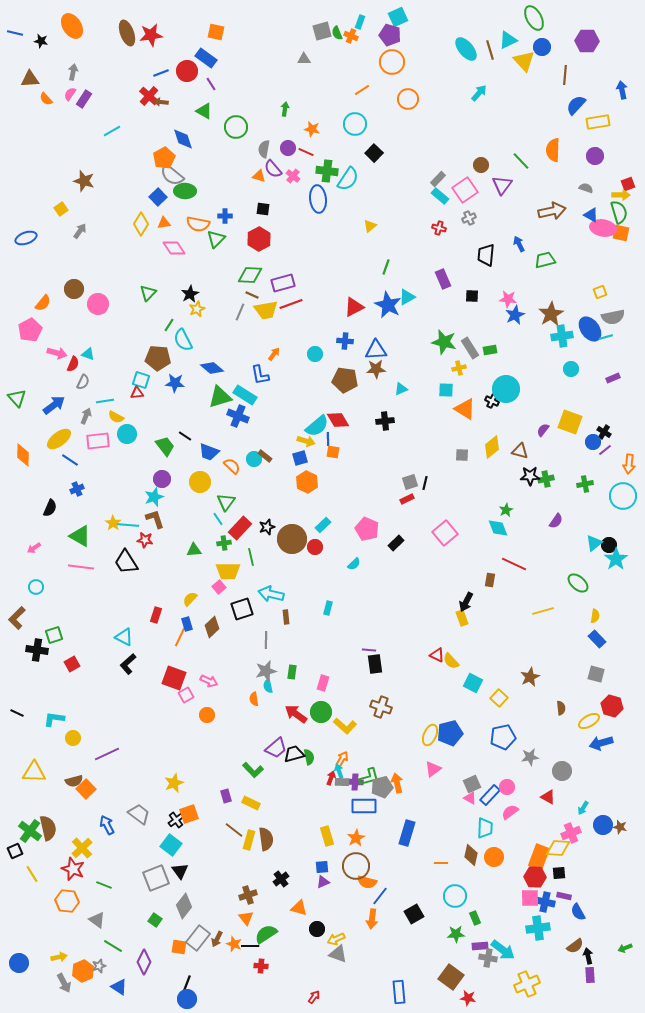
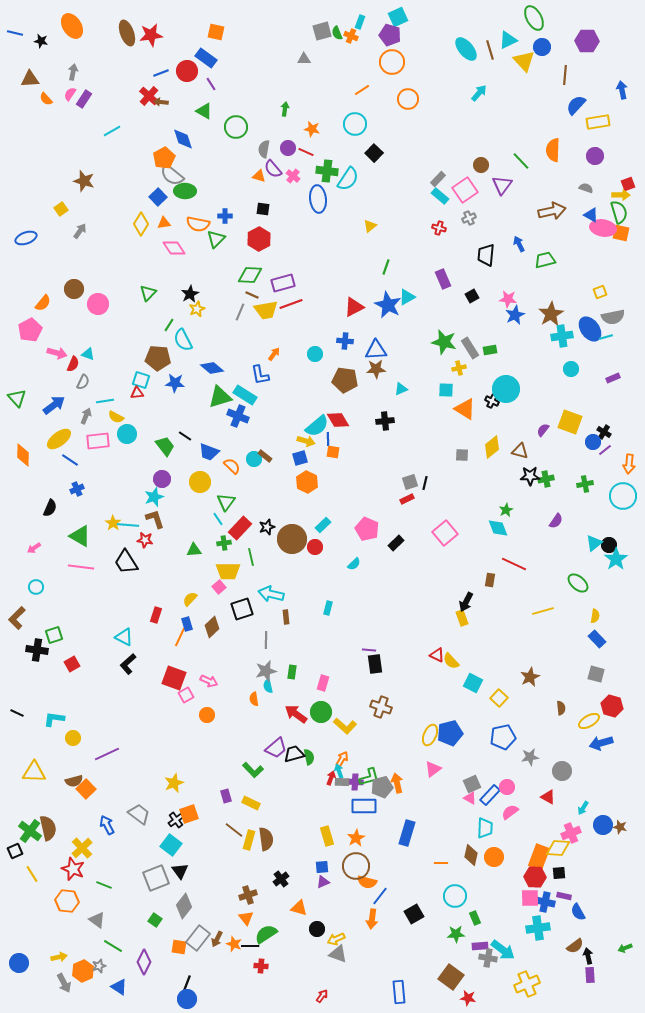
black square at (472, 296): rotated 32 degrees counterclockwise
red arrow at (314, 997): moved 8 px right, 1 px up
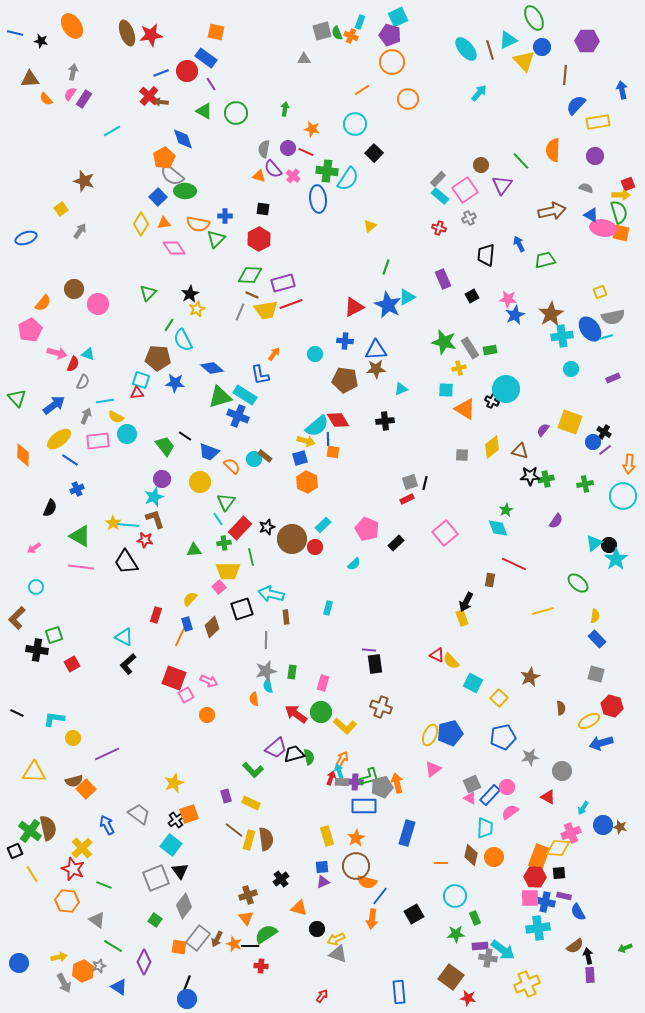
green circle at (236, 127): moved 14 px up
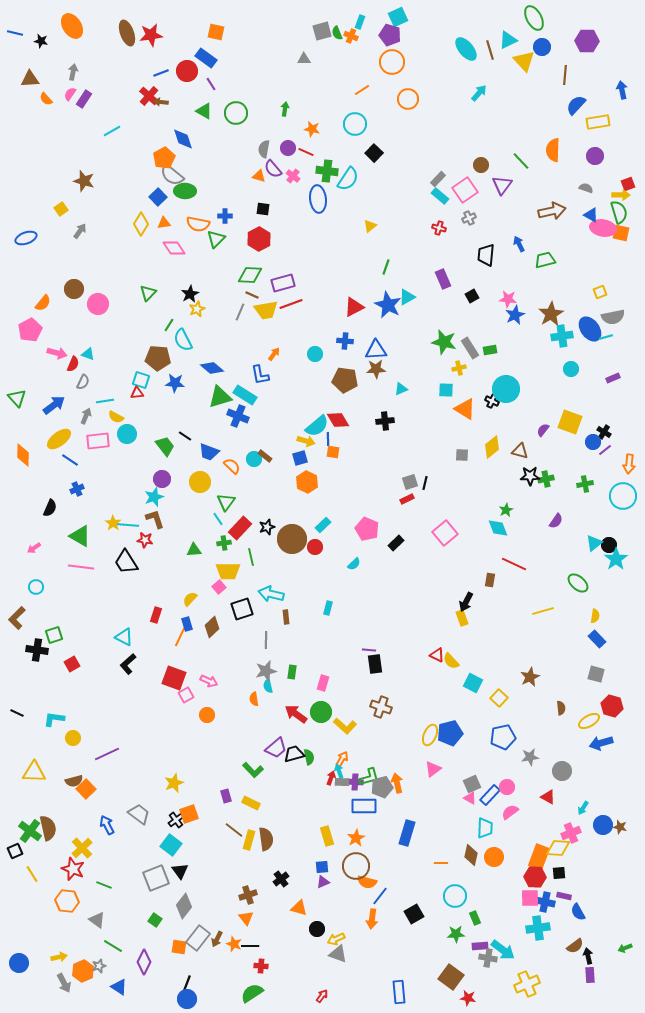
green semicircle at (266, 934): moved 14 px left, 59 px down
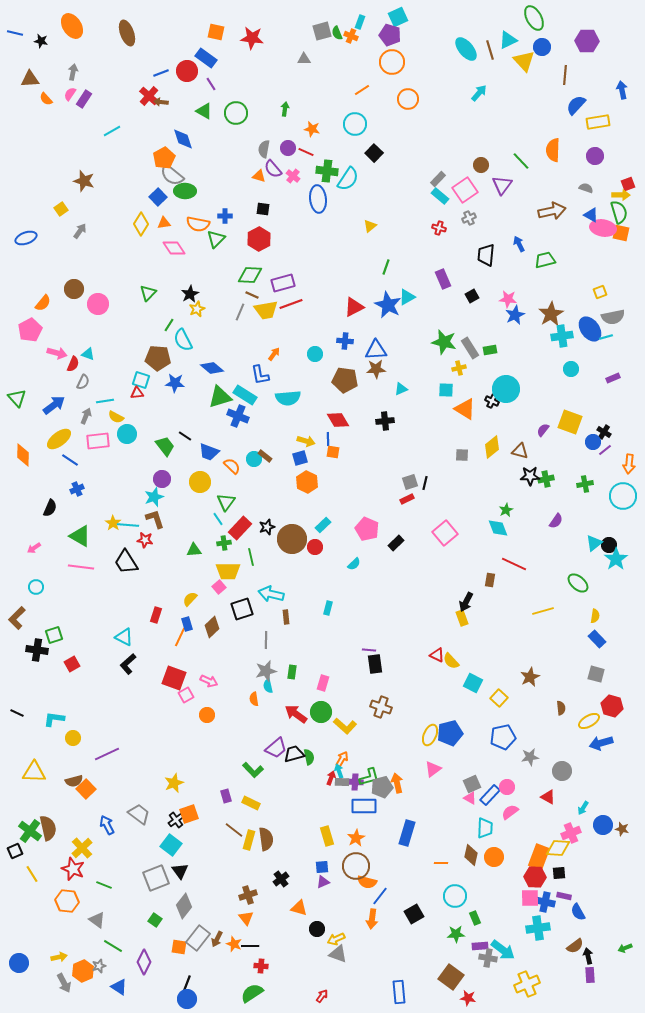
red star at (151, 35): moved 101 px right, 3 px down; rotated 15 degrees clockwise
cyan semicircle at (317, 426): moved 29 px left, 28 px up; rotated 35 degrees clockwise
brown star at (620, 827): moved 2 px right, 2 px down
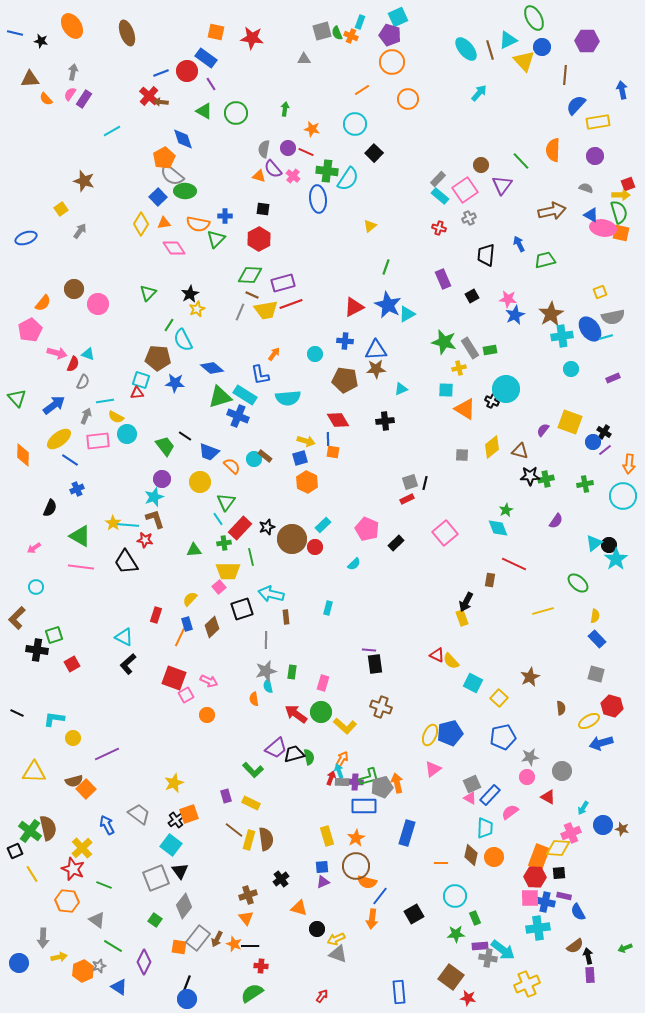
cyan triangle at (407, 297): moved 17 px down
pink circle at (507, 787): moved 20 px right, 10 px up
gray arrow at (64, 983): moved 21 px left, 45 px up; rotated 30 degrees clockwise
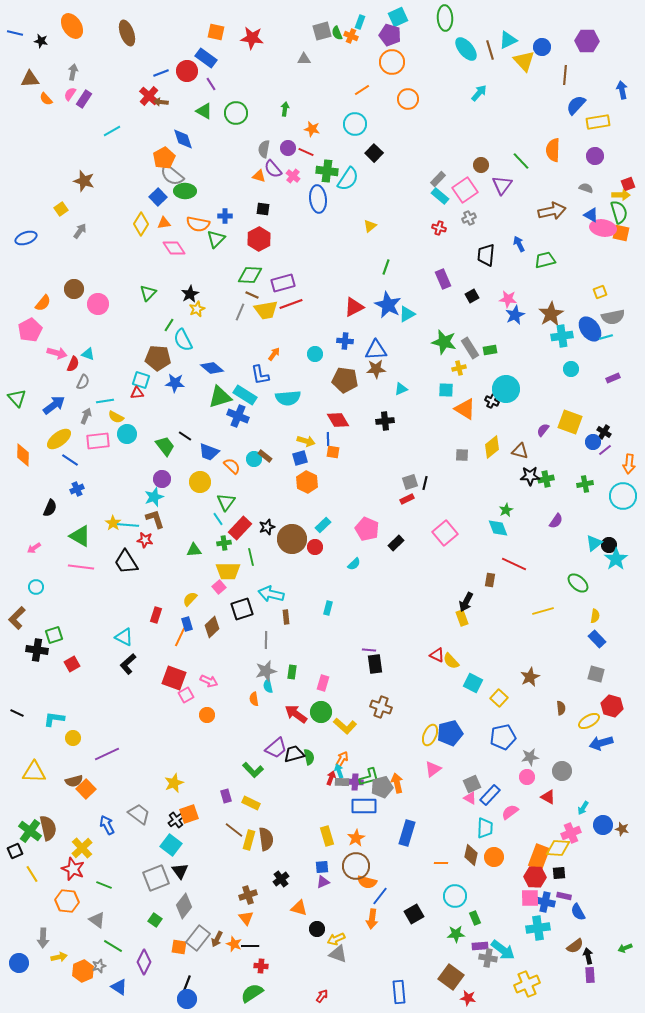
green ellipse at (534, 18): moved 89 px left; rotated 25 degrees clockwise
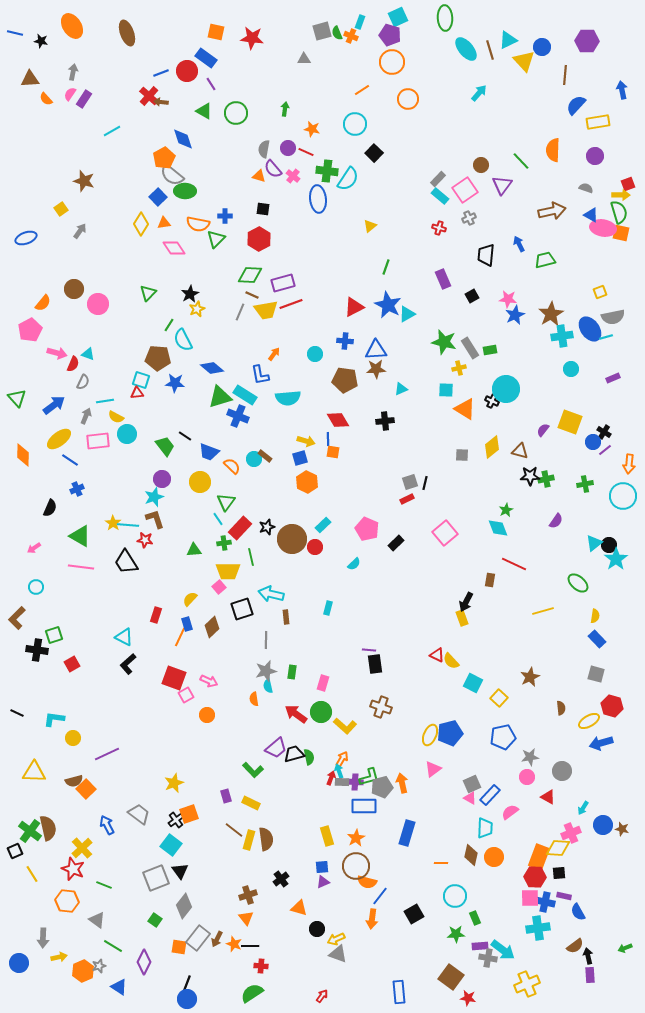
orange arrow at (397, 783): moved 5 px right
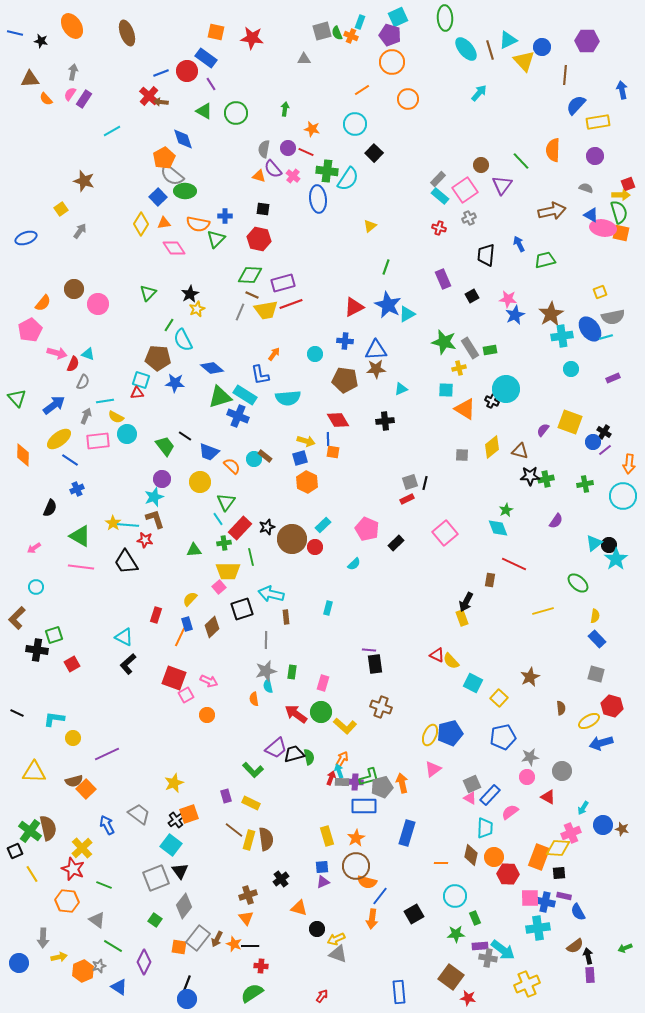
red hexagon at (259, 239): rotated 20 degrees counterclockwise
red hexagon at (535, 877): moved 27 px left, 3 px up
